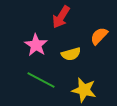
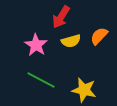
yellow semicircle: moved 13 px up
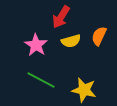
orange semicircle: rotated 18 degrees counterclockwise
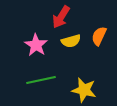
green line: rotated 40 degrees counterclockwise
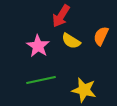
red arrow: moved 1 px up
orange semicircle: moved 2 px right
yellow semicircle: rotated 48 degrees clockwise
pink star: moved 2 px right, 1 px down
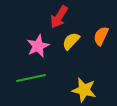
red arrow: moved 2 px left, 1 px down
yellow semicircle: rotated 102 degrees clockwise
pink star: rotated 15 degrees clockwise
green line: moved 10 px left, 2 px up
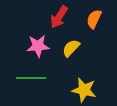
orange semicircle: moved 7 px left, 17 px up
yellow semicircle: moved 7 px down
pink star: rotated 20 degrees clockwise
green line: rotated 12 degrees clockwise
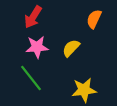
red arrow: moved 26 px left
pink star: moved 1 px left, 1 px down
green line: rotated 52 degrees clockwise
yellow star: rotated 20 degrees counterclockwise
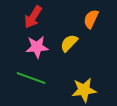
orange semicircle: moved 3 px left
yellow semicircle: moved 2 px left, 5 px up
green line: rotated 32 degrees counterclockwise
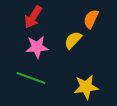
yellow semicircle: moved 4 px right, 3 px up
yellow star: moved 2 px right, 3 px up
